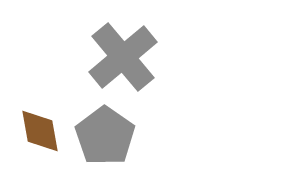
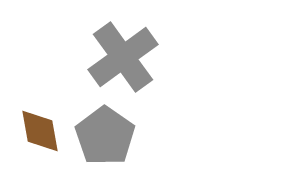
gray cross: rotated 4 degrees clockwise
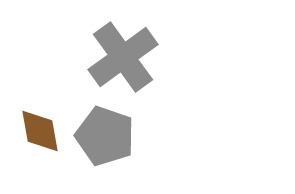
gray pentagon: rotated 16 degrees counterclockwise
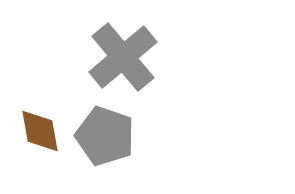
gray cross: rotated 4 degrees counterclockwise
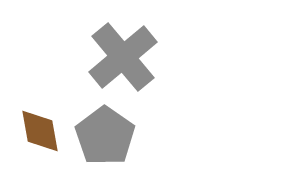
gray pentagon: rotated 16 degrees clockwise
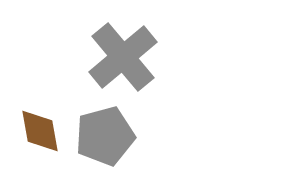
gray pentagon: rotated 22 degrees clockwise
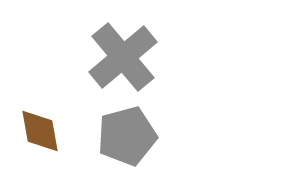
gray pentagon: moved 22 px right
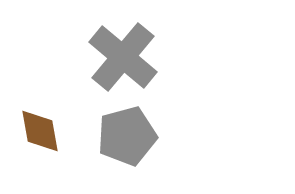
gray cross: rotated 10 degrees counterclockwise
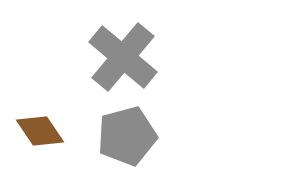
brown diamond: rotated 24 degrees counterclockwise
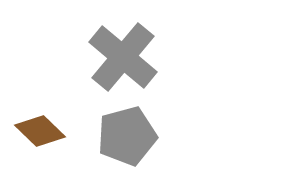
brown diamond: rotated 12 degrees counterclockwise
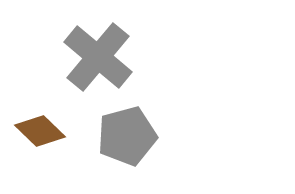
gray cross: moved 25 px left
